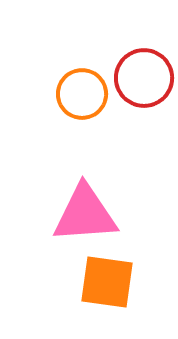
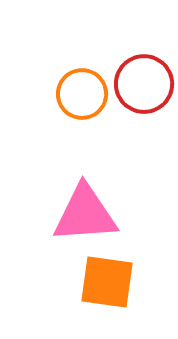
red circle: moved 6 px down
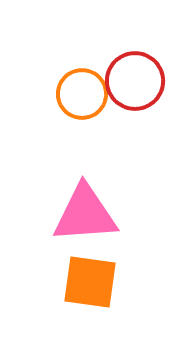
red circle: moved 9 px left, 3 px up
orange square: moved 17 px left
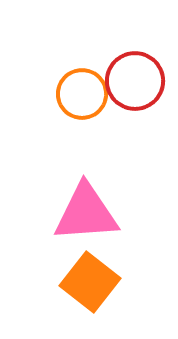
pink triangle: moved 1 px right, 1 px up
orange square: rotated 30 degrees clockwise
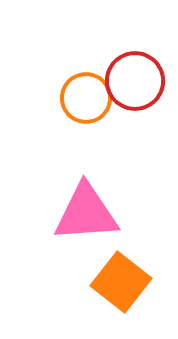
orange circle: moved 4 px right, 4 px down
orange square: moved 31 px right
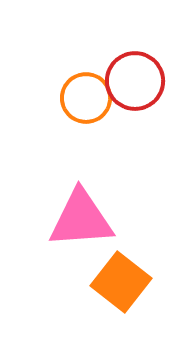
pink triangle: moved 5 px left, 6 px down
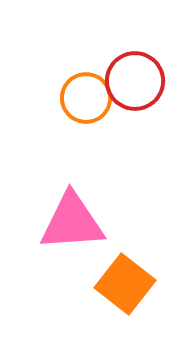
pink triangle: moved 9 px left, 3 px down
orange square: moved 4 px right, 2 px down
